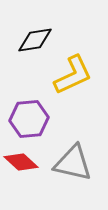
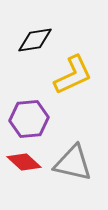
red diamond: moved 3 px right
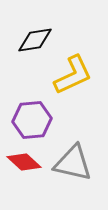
purple hexagon: moved 3 px right, 1 px down
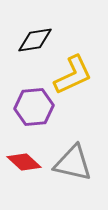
purple hexagon: moved 2 px right, 13 px up
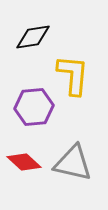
black diamond: moved 2 px left, 3 px up
yellow L-shape: rotated 60 degrees counterclockwise
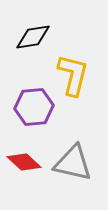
yellow L-shape: rotated 9 degrees clockwise
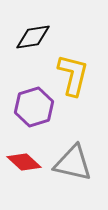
purple hexagon: rotated 12 degrees counterclockwise
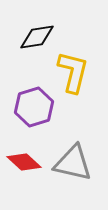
black diamond: moved 4 px right
yellow L-shape: moved 3 px up
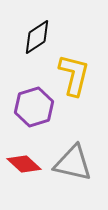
black diamond: rotated 24 degrees counterclockwise
yellow L-shape: moved 1 px right, 3 px down
red diamond: moved 2 px down
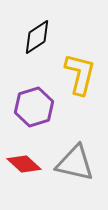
yellow L-shape: moved 6 px right, 1 px up
gray triangle: moved 2 px right
